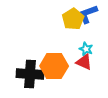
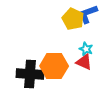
yellow pentagon: rotated 15 degrees counterclockwise
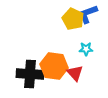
cyan star: rotated 24 degrees counterclockwise
red triangle: moved 9 px left, 11 px down; rotated 24 degrees clockwise
orange hexagon: rotated 8 degrees clockwise
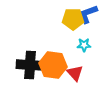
yellow pentagon: rotated 25 degrees counterclockwise
cyan star: moved 2 px left, 4 px up
orange hexagon: moved 1 px left, 1 px up
black cross: moved 9 px up
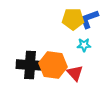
blue L-shape: moved 1 px right, 5 px down
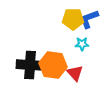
cyan star: moved 2 px left, 1 px up
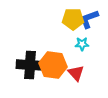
red triangle: moved 1 px right
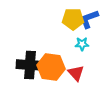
orange hexagon: moved 2 px left, 2 px down
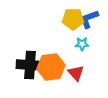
orange hexagon: rotated 16 degrees counterclockwise
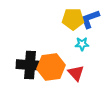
blue L-shape: moved 1 px right
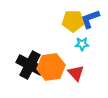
yellow pentagon: moved 2 px down
black cross: rotated 24 degrees clockwise
